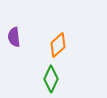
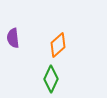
purple semicircle: moved 1 px left, 1 px down
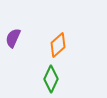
purple semicircle: rotated 30 degrees clockwise
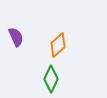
purple semicircle: moved 3 px right, 1 px up; rotated 132 degrees clockwise
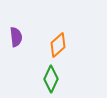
purple semicircle: rotated 18 degrees clockwise
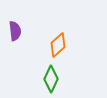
purple semicircle: moved 1 px left, 6 px up
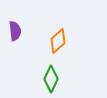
orange diamond: moved 4 px up
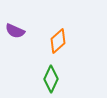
purple semicircle: rotated 120 degrees clockwise
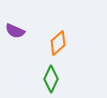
orange diamond: moved 2 px down
